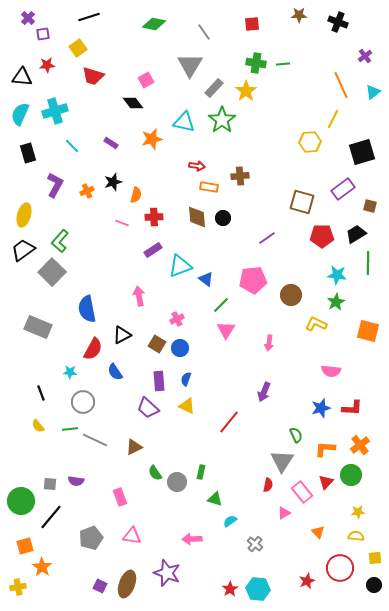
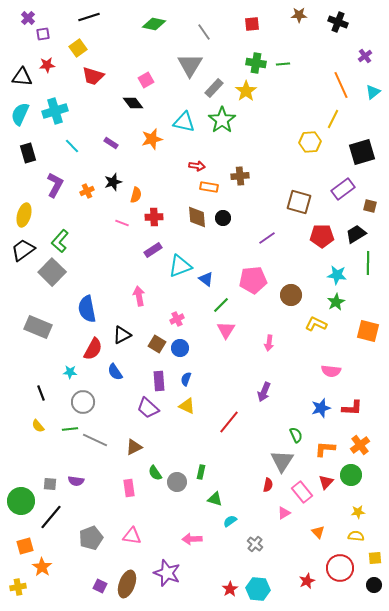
brown square at (302, 202): moved 3 px left
pink rectangle at (120, 497): moved 9 px right, 9 px up; rotated 12 degrees clockwise
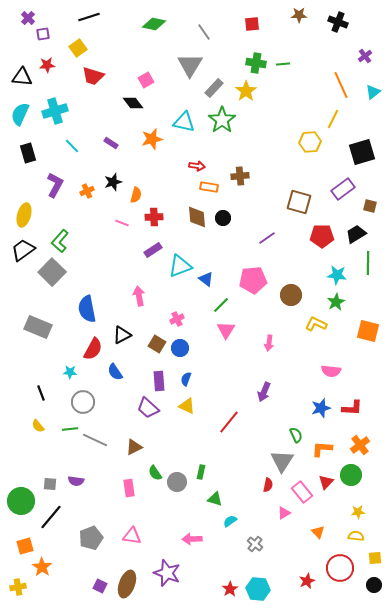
orange L-shape at (325, 449): moved 3 px left
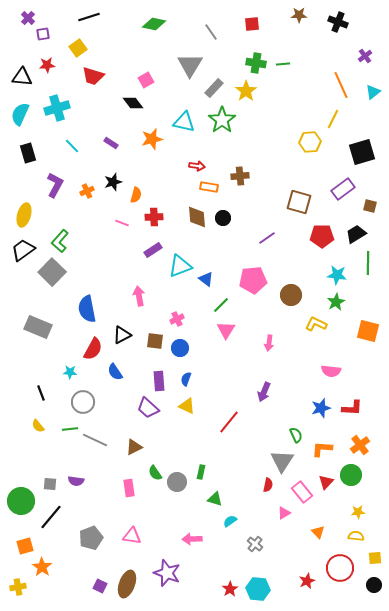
gray line at (204, 32): moved 7 px right
cyan cross at (55, 111): moved 2 px right, 3 px up
brown square at (157, 344): moved 2 px left, 3 px up; rotated 24 degrees counterclockwise
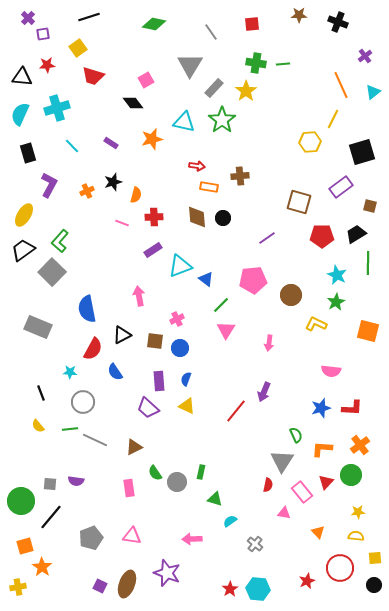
purple L-shape at (55, 185): moved 6 px left
purple rectangle at (343, 189): moved 2 px left, 2 px up
yellow ellipse at (24, 215): rotated 15 degrees clockwise
cyan star at (337, 275): rotated 18 degrees clockwise
red line at (229, 422): moved 7 px right, 11 px up
pink triangle at (284, 513): rotated 40 degrees clockwise
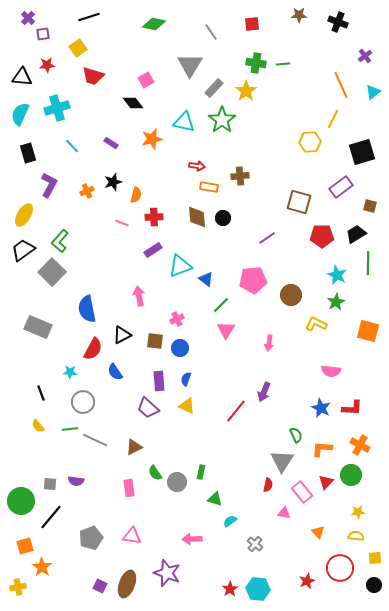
blue star at (321, 408): rotated 30 degrees counterclockwise
orange cross at (360, 445): rotated 24 degrees counterclockwise
